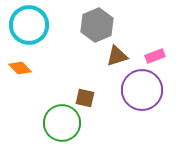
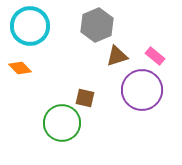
cyan circle: moved 1 px right, 1 px down
pink rectangle: rotated 60 degrees clockwise
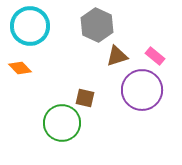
gray hexagon: rotated 12 degrees counterclockwise
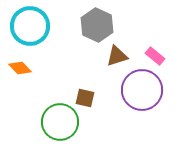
green circle: moved 2 px left, 1 px up
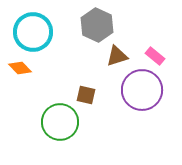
cyan circle: moved 3 px right, 6 px down
brown square: moved 1 px right, 3 px up
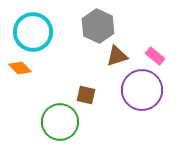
gray hexagon: moved 1 px right, 1 px down
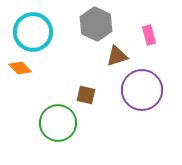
gray hexagon: moved 2 px left, 2 px up
pink rectangle: moved 6 px left, 21 px up; rotated 36 degrees clockwise
green circle: moved 2 px left, 1 px down
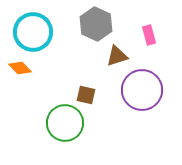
green circle: moved 7 px right
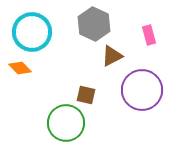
gray hexagon: moved 2 px left
cyan circle: moved 1 px left
brown triangle: moved 5 px left; rotated 10 degrees counterclockwise
green circle: moved 1 px right
